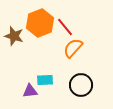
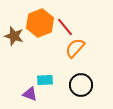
orange semicircle: moved 2 px right
purple triangle: moved 3 px down; rotated 28 degrees clockwise
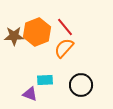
orange hexagon: moved 3 px left, 9 px down
brown star: rotated 18 degrees counterclockwise
orange semicircle: moved 11 px left
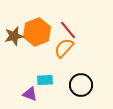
red line: moved 3 px right, 3 px down
brown star: rotated 12 degrees counterclockwise
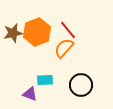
brown star: moved 1 px left, 3 px up
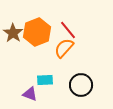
brown star: rotated 24 degrees counterclockwise
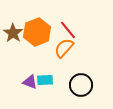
purple triangle: moved 12 px up
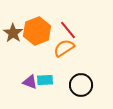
orange hexagon: moved 1 px up
orange semicircle: rotated 15 degrees clockwise
